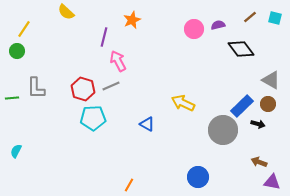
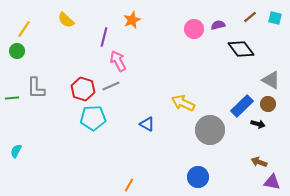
yellow semicircle: moved 8 px down
gray circle: moved 13 px left
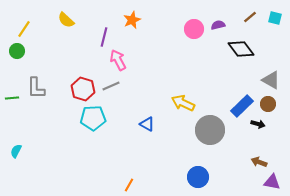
pink arrow: moved 1 px up
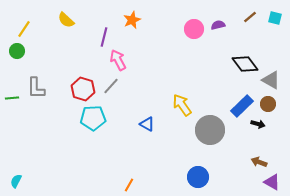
black diamond: moved 4 px right, 15 px down
gray line: rotated 24 degrees counterclockwise
yellow arrow: moved 1 px left, 2 px down; rotated 30 degrees clockwise
cyan semicircle: moved 30 px down
purple triangle: rotated 18 degrees clockwise
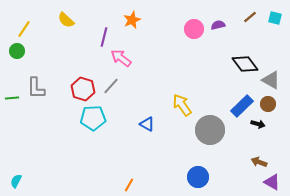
pink arrow: moved 3 px right, 2 px up; rotated 25 degrees counterclockwise
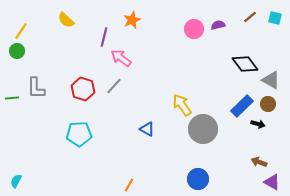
yellow line: moved 3 px left, 2 px down
gray line: moved 3 px right
cyan pentagon: moved 14 px left, 16 px down
blue triangle: moved 5 px down
gray circle: moved 7 px left, 1 px up
blue circle: moved 2 px down
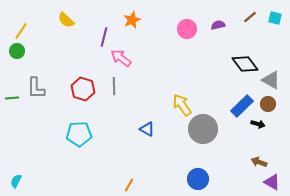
pink circle: moved 7 px left
gray line: rotated 42 degrees counterclockwise
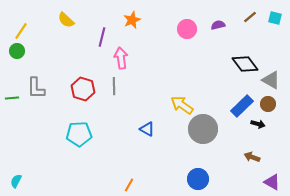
purple line: moved 2 px left
pink arrow: rotated 45 degrees clockwise
yellow arrow: rotated 20 degrees counterclockwise
brown arrow: moved 7 px left, 5 px up
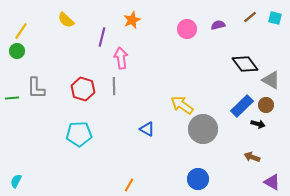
brown circle: moved 2 px left, 1 px down
